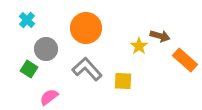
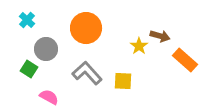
gray L-shape: moved 4 px down
pink semicircle: rotated 66 degrees clockwise
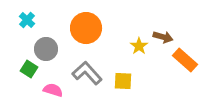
brown arrow: moved 3 px right, 1 px down
pink semicircle: moved 4 px right, 7 px up; rotated 12 degrees counterclockwise
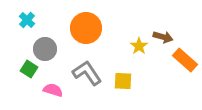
gray circle: moved 1 px left
gray L-shape: rotated 8 degrees clockwise
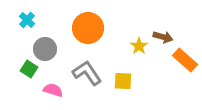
orange circle: moved 2 px right
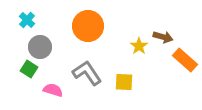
orange circle: moved 2 px up
gray circle: moved 5 px left, 2 px up
yellow square: moved 1 px right, 1 px down
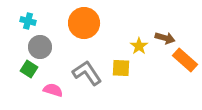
cyan cross: moved 1 px right, 1 px down; rotated 28 degrees counterclockwise
orange circle: moved 4 px left, 3 px up
brown arrow: moved 2 px right, 1 px down
yellow square: moved 3 px left, 14 px up
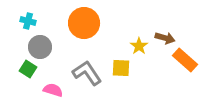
green square: moved 1 px left
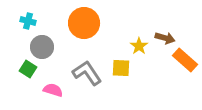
gray circle: moved 2 px right
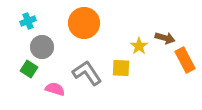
cyan cross: rotated 35 degrees counterclockwise
orange rectangle: rotated 20 degrees clockwise
green square: moved 1 px right
pink semicircle: moved 2 px right, 1 px up
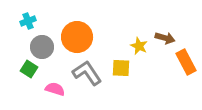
orange circle: moved 7 px left, 14 px down
yellow star: rotated 12 degrees counterclockwise
orange rectangle: moved 1 px right, 2 px down
